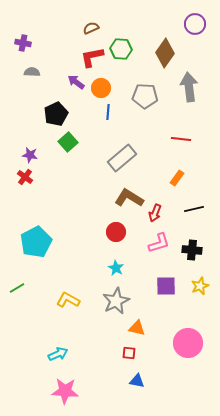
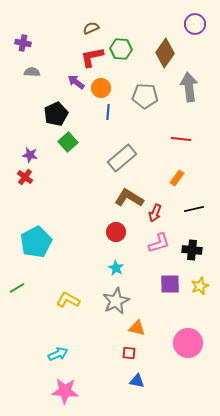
purple square: moved 4 px right, 2 px up
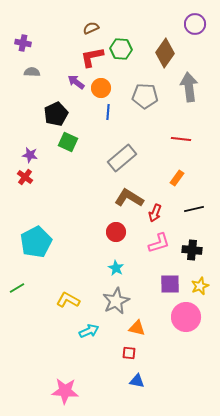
green square: rotated 24 degrees counterclockwise
pink circle: moved 2 px left, 26 px up
cyan arrow: moved 31 px right, 23 px up
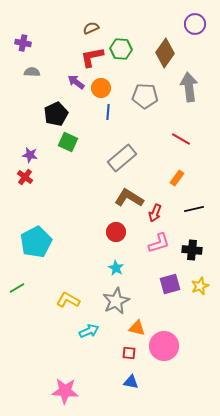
red line: rotated 24 degrees clockwise
purple square: rotated 15 degrees counterclockwise
pink circle: moved 22 px left, 29 px down
blue triangle: moved 6 px left, 1 px down
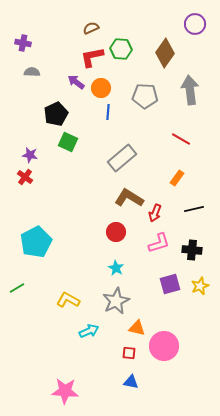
gray arrow: moved 1 px right, 3 px down
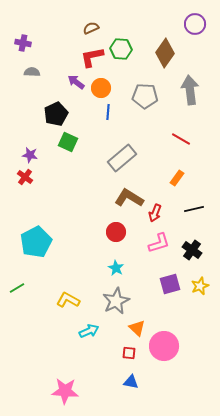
black cross: rotated 30 degrees clockwise
orange triangle: rotated 30 degrees clockwise
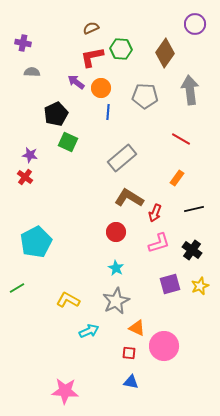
orange triangle: rotated 18 degrees counterclockwise
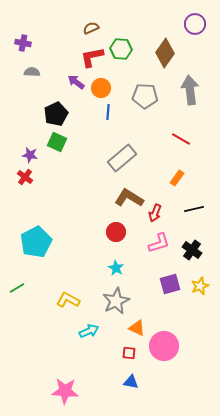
green square: moved 11 px left
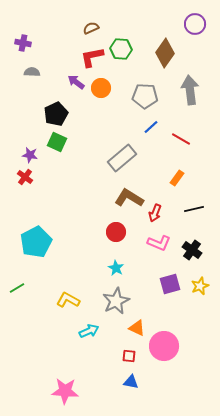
blue line: moved 43 px right, 15 px down; rotated 42 degrees clockwise
pink L-shape: rotated 40 degrees clockwise
red square: moved 3 px down
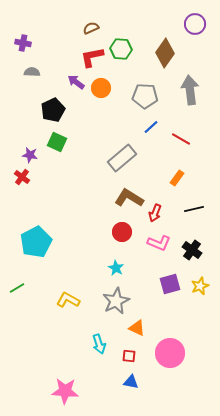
black pentagon: moved 3 px left, 4 px up
red cross: moved 3 px left
red circle: moved 6 px right
cyan arrow: moved 10 px right, 13 px down; rotated 96 degrees clockwise
pink circle: moved 6 px right, 7 px down
